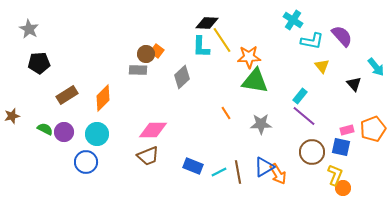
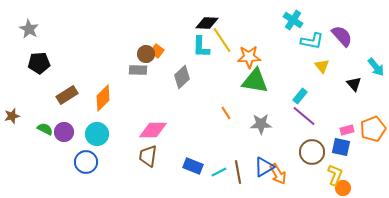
brown trapezoid at (148, 156): rotated 120 degrees clockwise
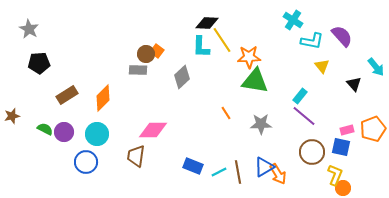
brown trapezoid at (148, 156): moved 12 px left
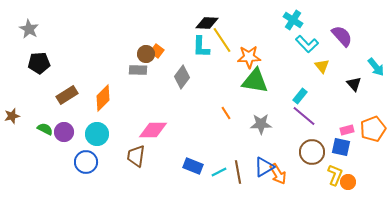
cyan L-shape at (312, 41): moved 5 px left, 3 px down; rotated 35 degrees clockwise
gray diamond at (182, 77): rotated 10 degrees counterclockwise
orange circle at (343, 188): moved 5 px right, 6 px up
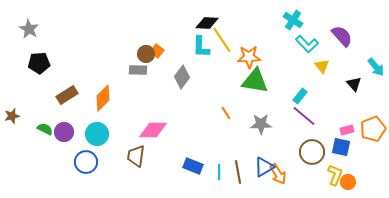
cyan line at (219, 172): rotated 63 degrees counterclockwise
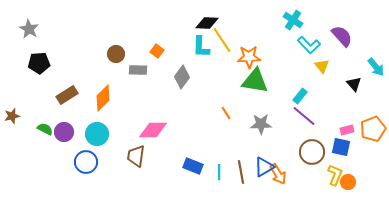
cyan L-shape at (307, 44): moved 2 px right, 1 px down
brown circle at (146, 54): moved 30 px left
brown line at (238, 172): moved 3 px right
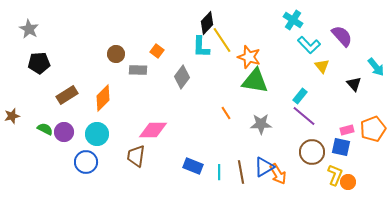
black diamond at (207, 23): rotated 50 degrees counterclockwise
orange star at (249, 57): rotated 20 degrees clockwise
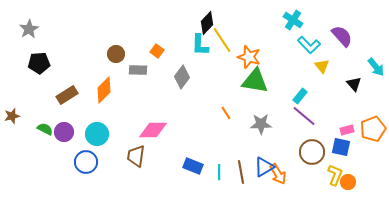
gray star at (29, 29): rotated 12 degrees clockwise
cyan L-shape at (201, 47): moved 1 px left, 2 px up
orange diamond at (103, 98): moved 1 px right, 8 px up
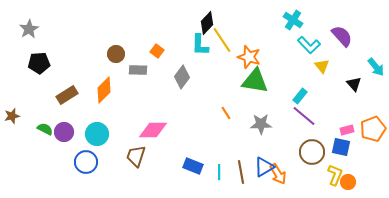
brown trapezoid at (136, 156): rotated 10 degrees clockwise
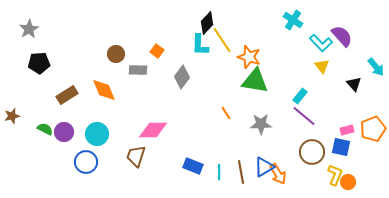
cyan L-shape at (309, 45): moved 12 px right, 2 px up
orange diamond at (104, 90): rotated 68 degrees counterclockwise
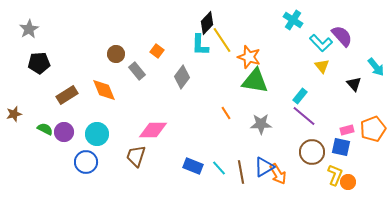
gray rectangle at (138, 70): moved 1 px left, 1 px down; rotated 48 degrees clockwise
brown star at (12, 116): moved 2 px right, 2 px up
cyan line at (219, 172): moved 4 px up; rotated 42 degrees counterclockwise
